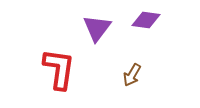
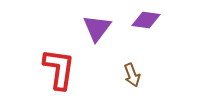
brown arrow: rotated 50 degrees counterclockwise
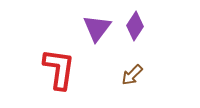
purple diamond: moved 11 px left, 6 px down; rotated 64 degrees counterclockwise
brown arrow: rotated 65 degrees clockwise
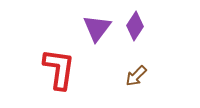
brown arrow: moved 4 px right, 1 px down
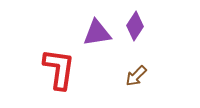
purple triangle: moved 5 px down; rotated 44 degrees clockwise
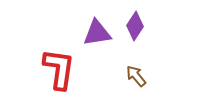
brown arrow: rotated 95 degrees clockwise
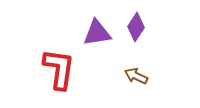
purple diamond: moved 1 px right, 1 px down
brown arrow: rotated 25 degrees counterclockwise
